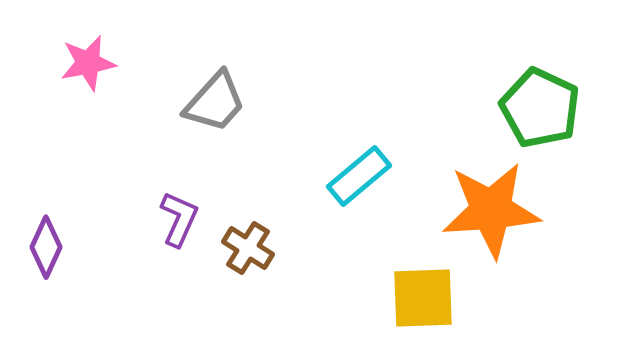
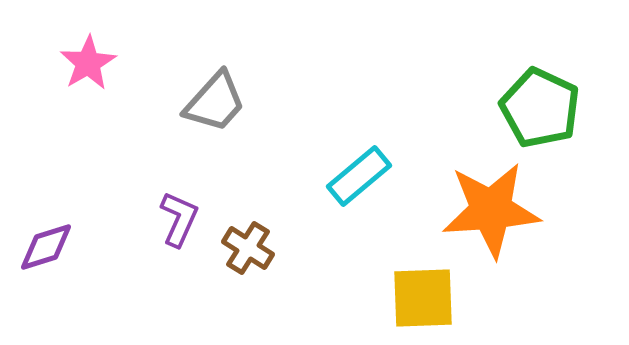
pink star: rotated 20 degrees counterclockwise
purple diamond: rotated 48 degrees clockwise
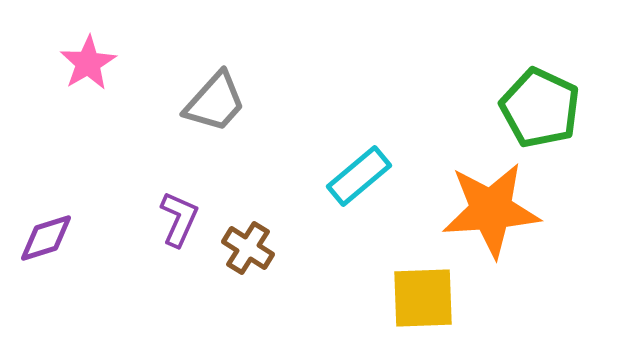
purple diamond: moved 9 px up
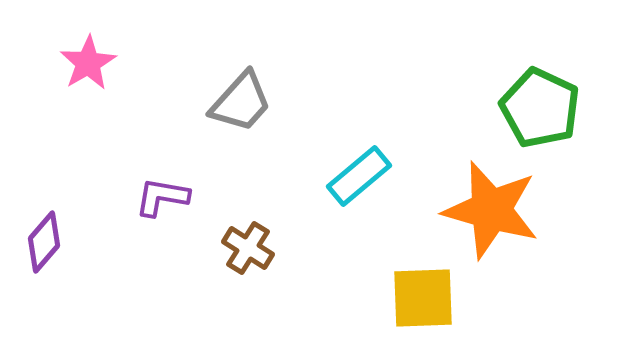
gray trapezoid: moved 26 px right
orange star: rotated 20 degrees clockwise
purple L-shape: moved 17 px left, 22 px up; rotated 104 degrees counterclockwise
purple diamond: moved 2 px left, 4 px down; rotated 32 degrees counterclockwise
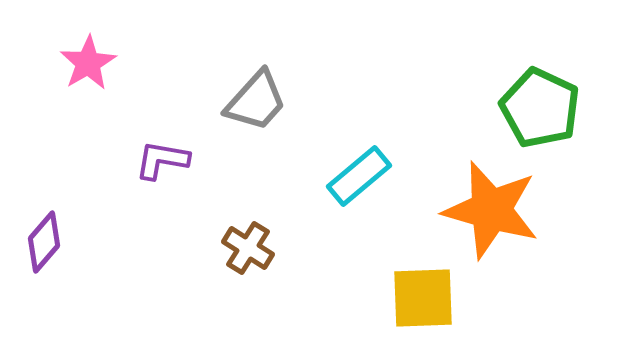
gray trapezoid: moved 15 px right, 1 px up
purple L-shape: moved 37 px up
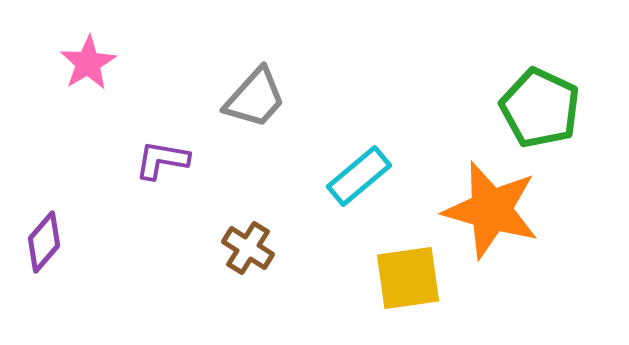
gray trapezoid: moved 1 px left, 3 px up
yellow square: moved 15 px left, 20 px up; rotated 6 degrees counterclockwise
